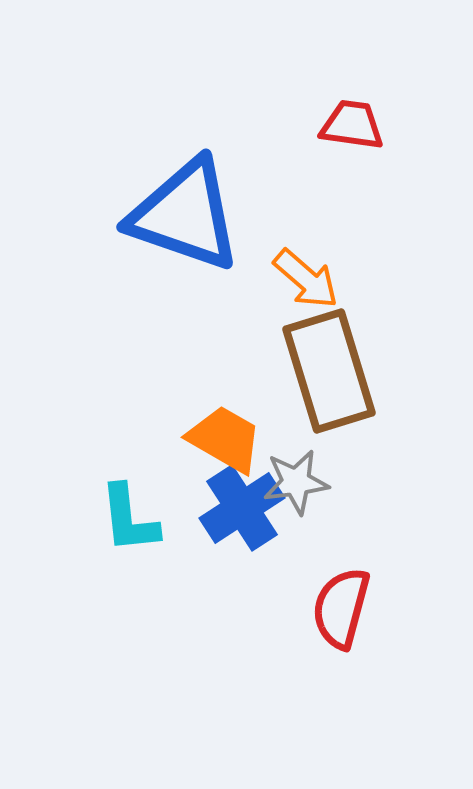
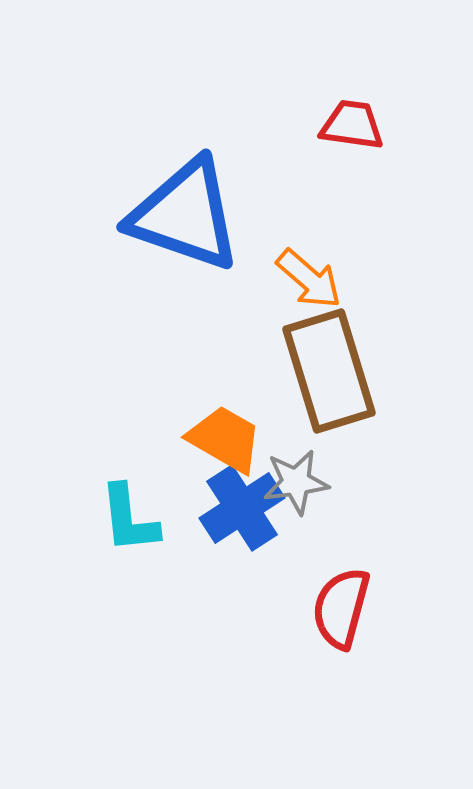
orange arrow: moved 3 px right
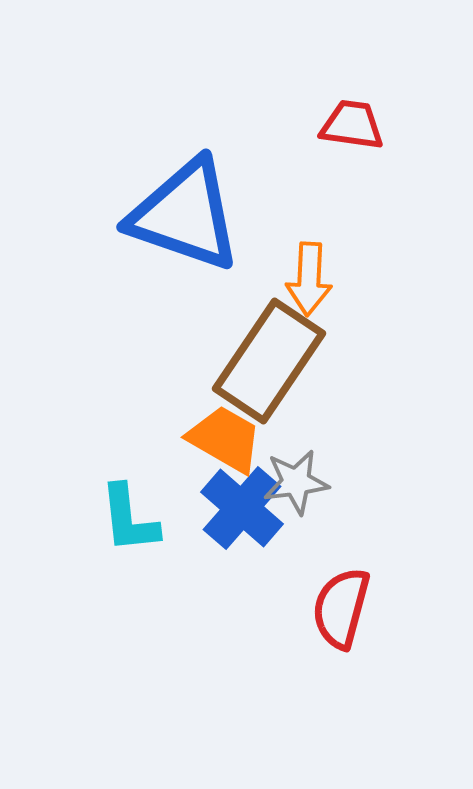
orange arrow: rotated 52 degrees clockwise
brown rectangle: moved 60 px left, 10 px up; rotated 51 degrees clockwise
blue cross: rotated 16 degrees counterclockwise
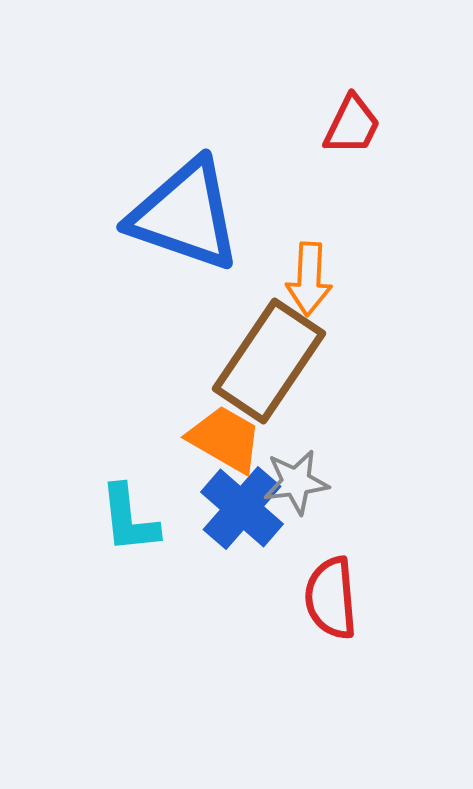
red trapezoid: rotated 108 degrees clockwise
red semicircle: moved 10 px left, 10 px up; rotated 20 degrees counterclockwise
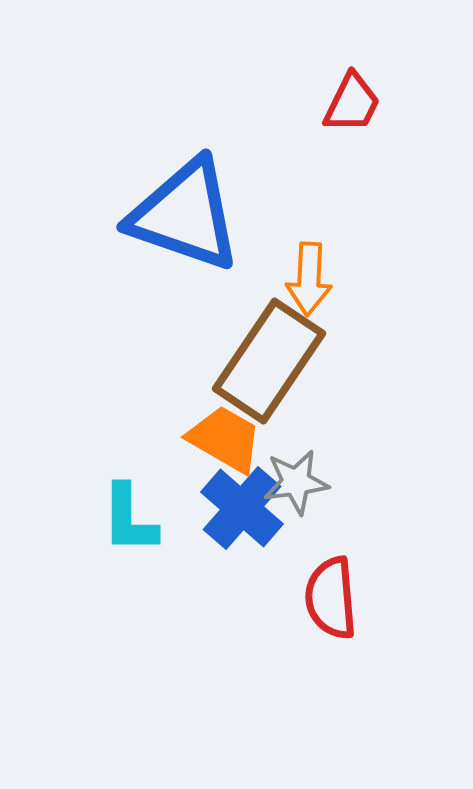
red trapezoid: moved 22 px up
cyan L-shape: rotated 6 degrees clockwise
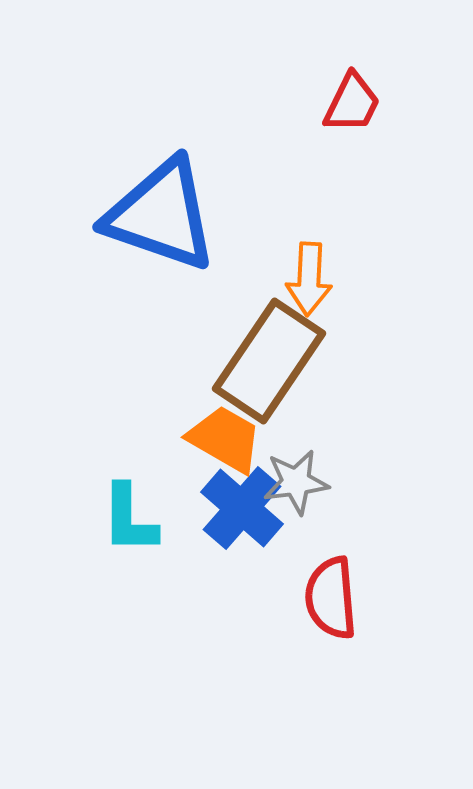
blue triangle: moved 24 px left
